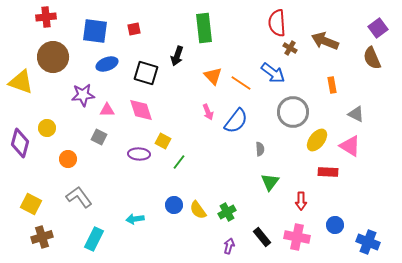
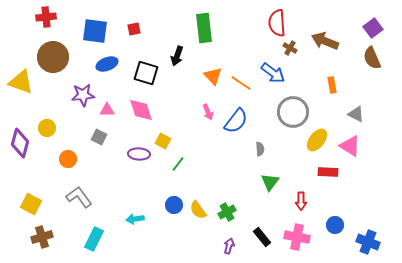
purple square at (378, 28): moved 5 px left
green line at (179, 162): moved 1 px left, 2 px down
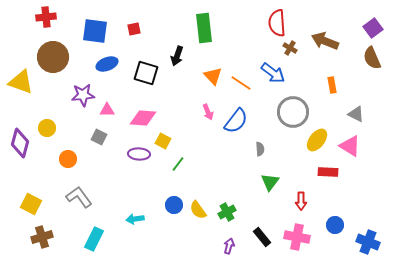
pink diamond at (141, 110): moved 2 px right, 8 px down; rotated 68 degrees counterclockwise
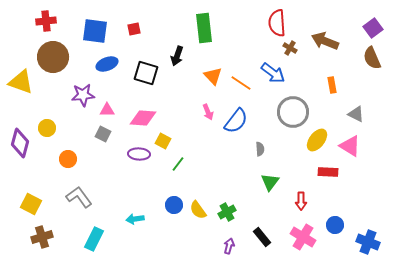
red cross at (46, 17): moved 4 px down
gray square at (99, 137): moved 4 px right, 3 px up
pink cross at (297, 237): moved 6 px right; rotated 20 degrees clockwise
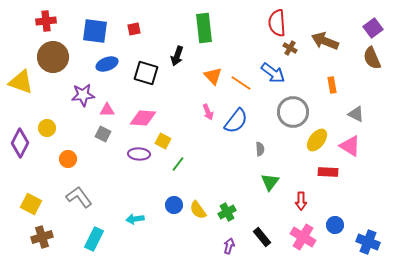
purple diamond at (20, 143): rotated 12 degrees clockwise
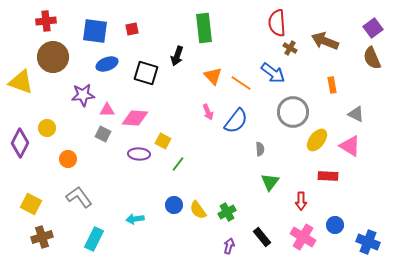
red square at (134, 29): moved 2 px left
pink diamond at (143, 118): moved 8 px left
red rectangle at (328, 172): moved 4 px down
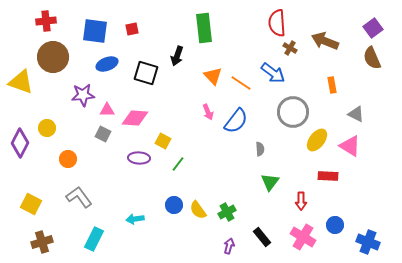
purple ellipse at (139, 154): moved 4 px down
brown cross at (42, 237): moved 5 px down
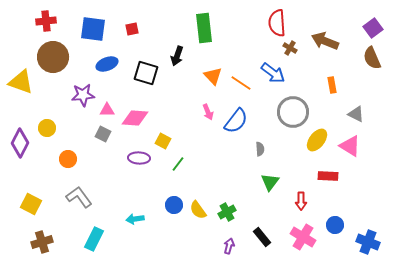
blue square at (95, 31): moved 2 px left, 2 px up
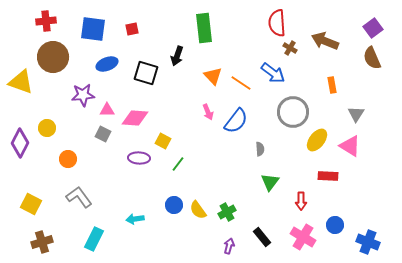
gray triangle at (356, 114): rotated 36 degrees clockwise
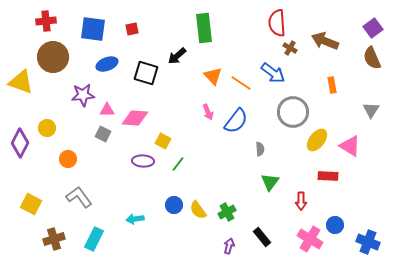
black arrow at (177, 56): rotated 30 degrees clockwise
gray triangle at (356, 114): moved 15 px right, 4 px up
purple ellipse at (139, 158): moved 4 px right, 3 px down
pink cross at (303, 237): moved 7 px right, 2 px down
brown cross at (42, 242): moved 12 px right, 3 px up
